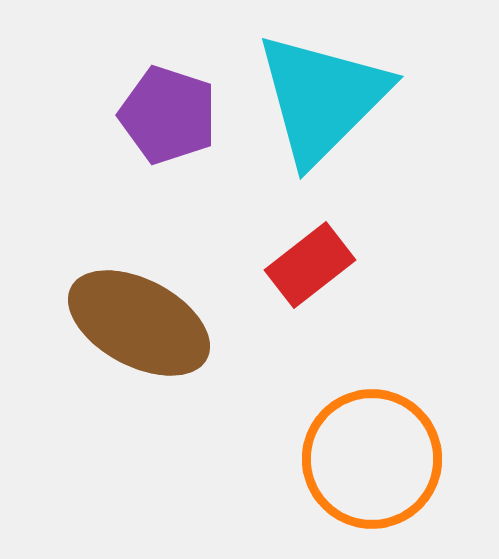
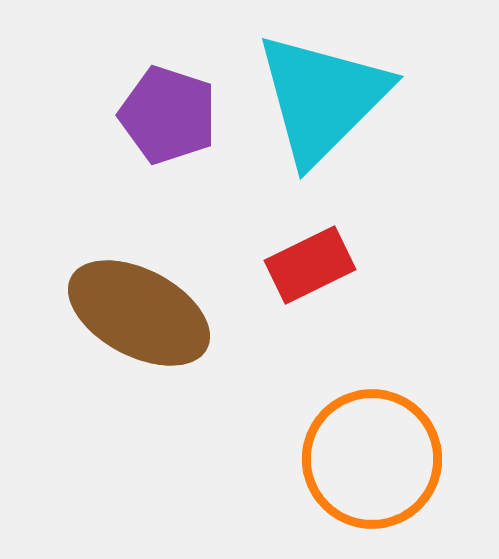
red rectangle: rotated 12 degrees clockwise
brown ellipse: moved 10 px up
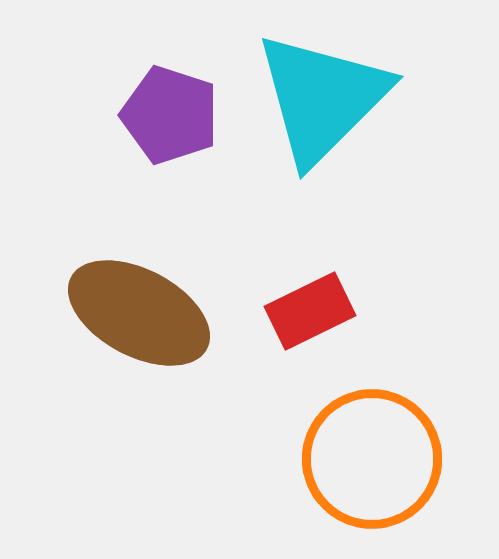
purple pentagon: moved 2 px right
red rectangle: moved 46 px down
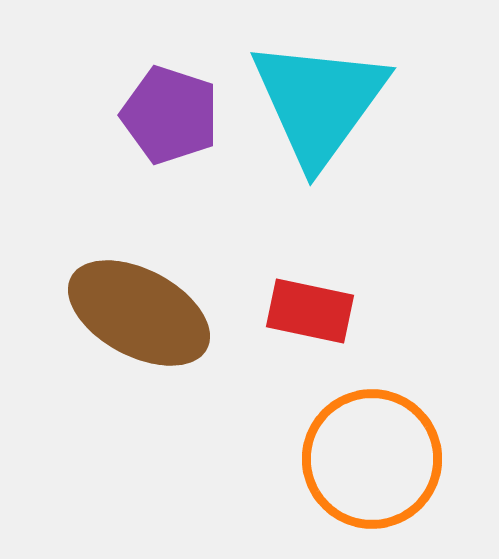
cyan triangle: moved 3 px left, 4 px down; rotated 9 degrees counterclockwise
red rectangle: rotated 38 degrees clockwise
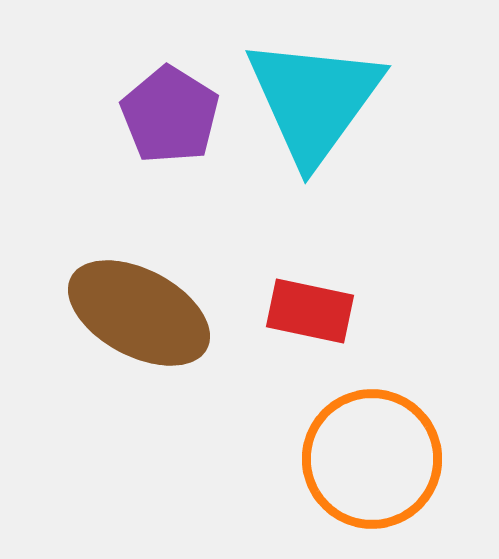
cyan triangle: moved 5 px left, 2 px up
purple pentagon: rotated 14 degrees clockwise
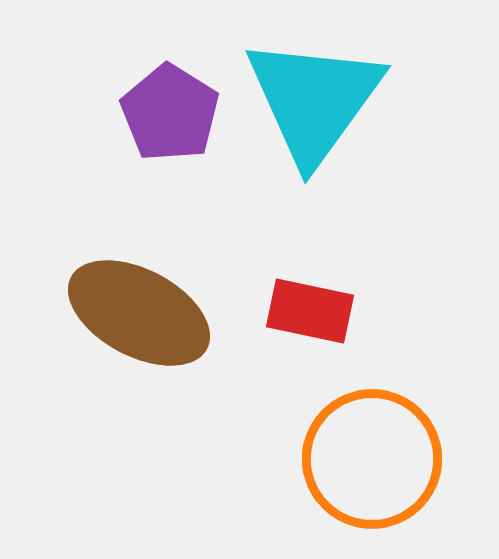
purple pentagon: moved 2 px up
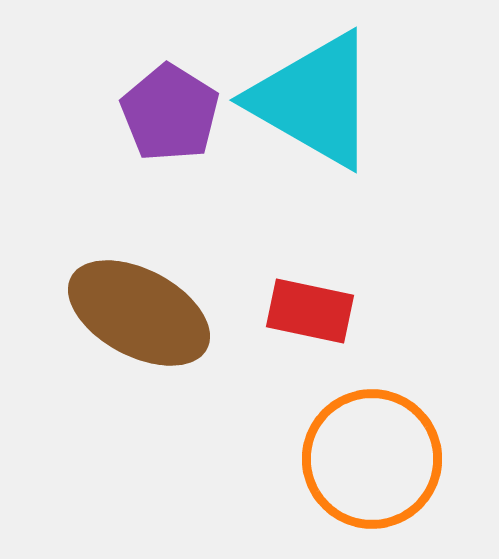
cyan triangle: rotated 36 degrees counterclockwise
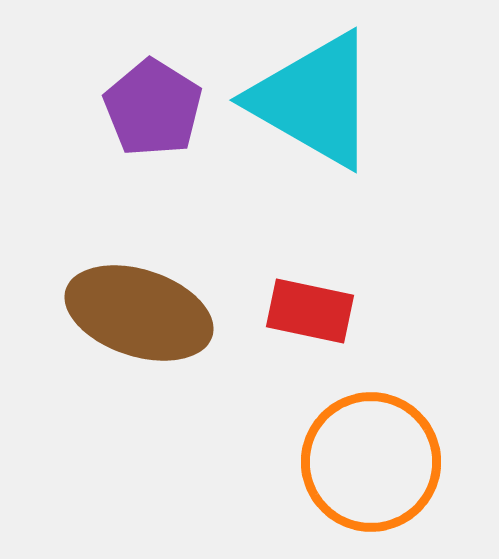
purple pentagon: moved 17 px left, 5 px up
brown ellipse: rotated 10 degrees counterclockwise
orange circle: moved 1 px left, 3 px down
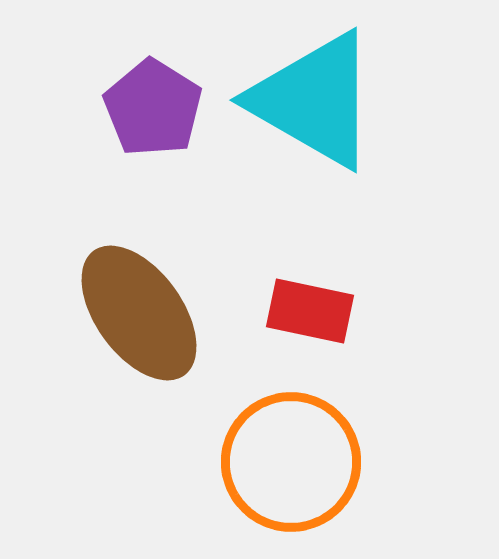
brown ellipse: rotated 36 degrees clockwise
orange circle: moved 80 px left
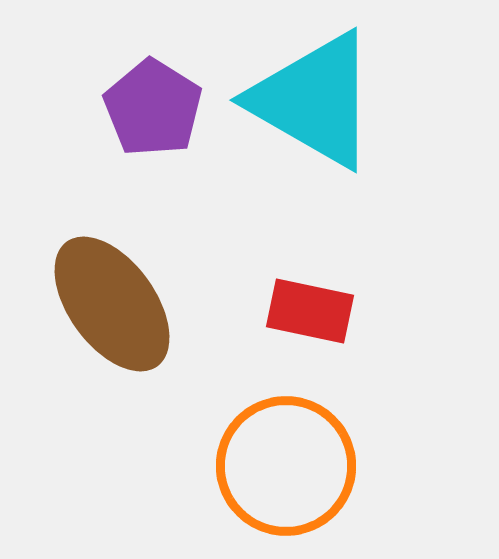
brown ellipse: moved 27 px left, 9 px up
orange circle: moved 5 px left, 4 px down
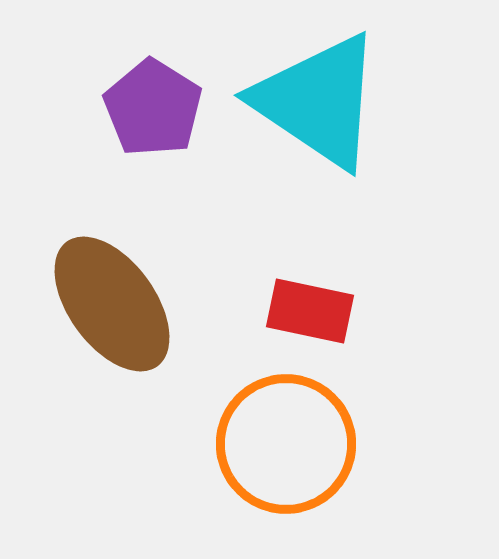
cyan triangle: moved 4 px right, 1 px down; rotated 4 degrees clockwise
orange circle: moved 22 px up
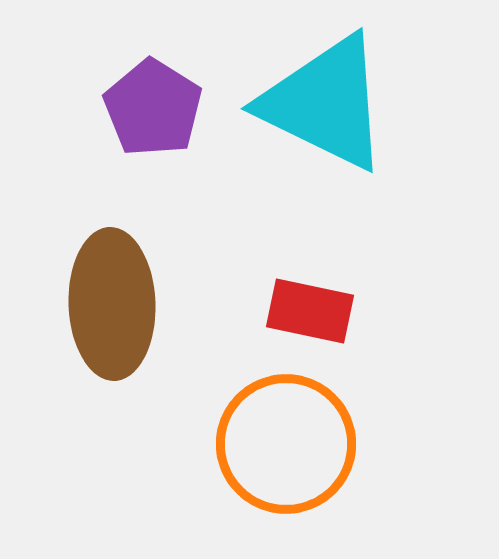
cyan triangle: moved 7 px right, 2 px down; rotated 8 degrees counterclockwise
brown ellipse: rotated 34 degrees clockwise
